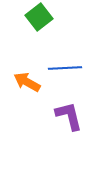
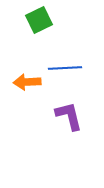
green square: moved 3 px down; rotated 12 degrees clockwise
orange arrow: rotated 32 degrees counterclockwise
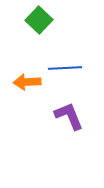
green square: rotated 20 degrees counterclockwise
purple L-shape: rotated 8 degrees counterclockwise
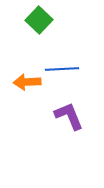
blue line: moved 3 px left, 1 px down
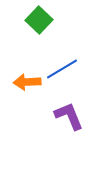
blue line: rotated 28 degrees counterclockwise
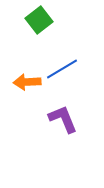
green square: rotated 8 degrees clockwise
purple L-shape: moved 6 px left, 3 px down
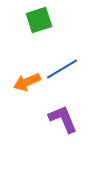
green square: rotated 20 degrees clockwise
orange arrow: rotated 20 degrees counterclockwise
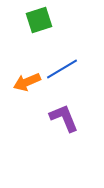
purple L-shape: moved 1 px right, 1 px up
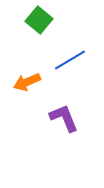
green square: rotated 32 degrees counterclockwise
blue line: moved 8 px right, 9 px up
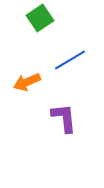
green square: moved 1 px right, 2 px up; rotated 16 degrees clockwise
purple L-shape: rotated 16 degrees clockwise
